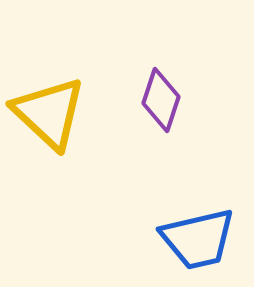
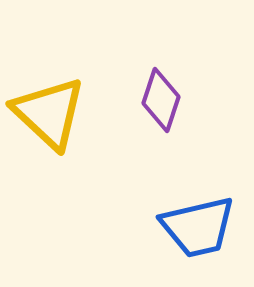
blue trapezoid: moved 12 px up
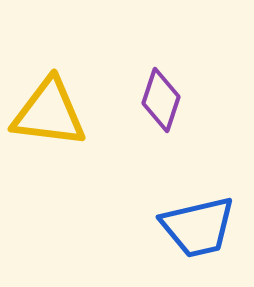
yellow triangle: rotated 36 degrees counterclockwise
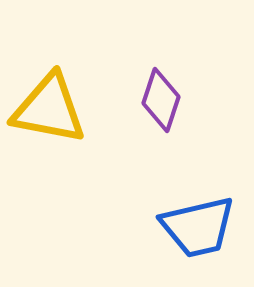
yellow triangle: moved 4 px up; rotated 4 degrees clockwise
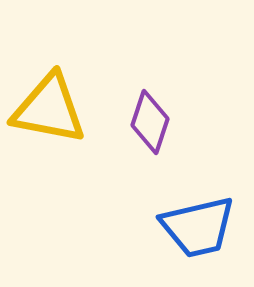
purple diamond: moved 11 px left, 22 px down
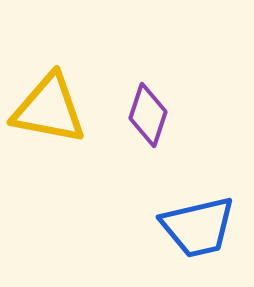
purple diamond: moved 2 px left, 7 px up
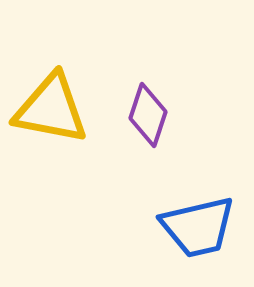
yellow triangle: moved 2 px right
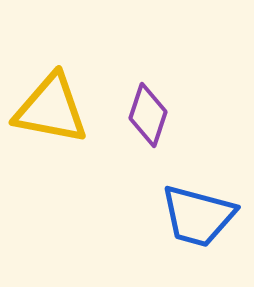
blue trapezoid: moved 11 px up; rotated 28 degrees clockwise
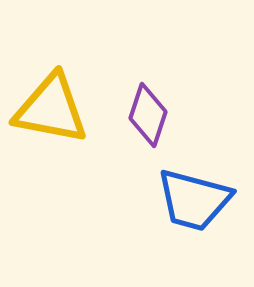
blue trapezoid: moved 4 px left, 16 px up
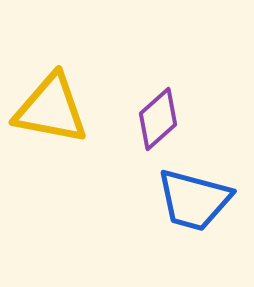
purple diamond: moved 10 px right, 4 px down; rotated 30 degrees clockwise
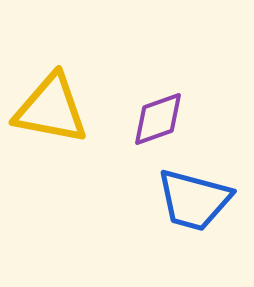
purple diamond: rotated 22 degrees clockwise
